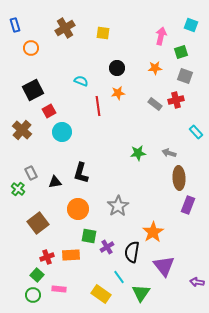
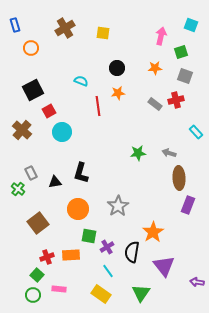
cyan line at (119, 277): moved 11 px left, 6 px up
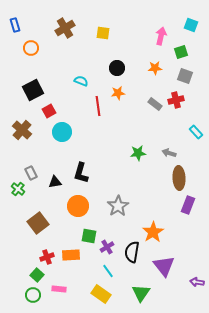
orange circle at (78, 209): moved 3 px up
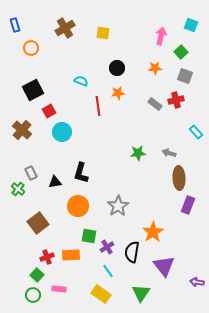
green square at (181, 52): rotated 24 degrees counterclockwise
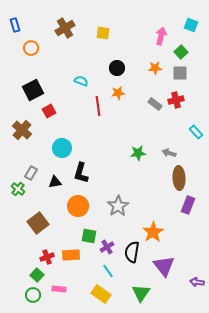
gray square at (185, 76): moved 5 px left, 3 px up; rotated 21 degrees counterclockwise
cyan circle at (62, 132): moved 16 px down
gray rectangle at (31, 173): rotated 56 degrees clockwise
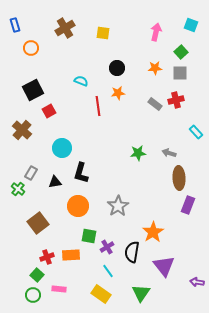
pink arrow at (161, 36): moved 5 px left, 4 px up
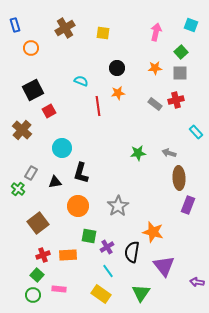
orange star at (153, 232): rotated 25 degrees counterclockwise
orange rectangle at (71, 255): moved 3 px left
red cross at (47, 257): moved 4 px left, 2 px up
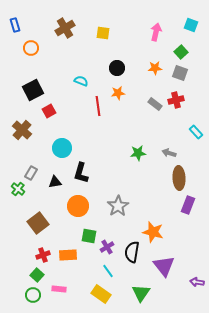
gray square at (180, 73): rotated 21 degrees clockwise
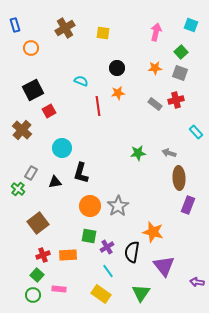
orange circle at (78, 206): moved 12 px right
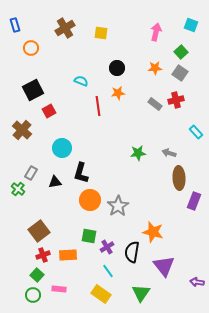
yellow square at (103, 33): moved 2 px left
gray square at (180, 73): rotated 14 degrees clockwise
purple rectangle at (188, 205): moved 6 px right, 4 px up
orange circle at (90, 206): moved 6 px up
brown square at (38, 223): moved 1 px right, 8 px down
